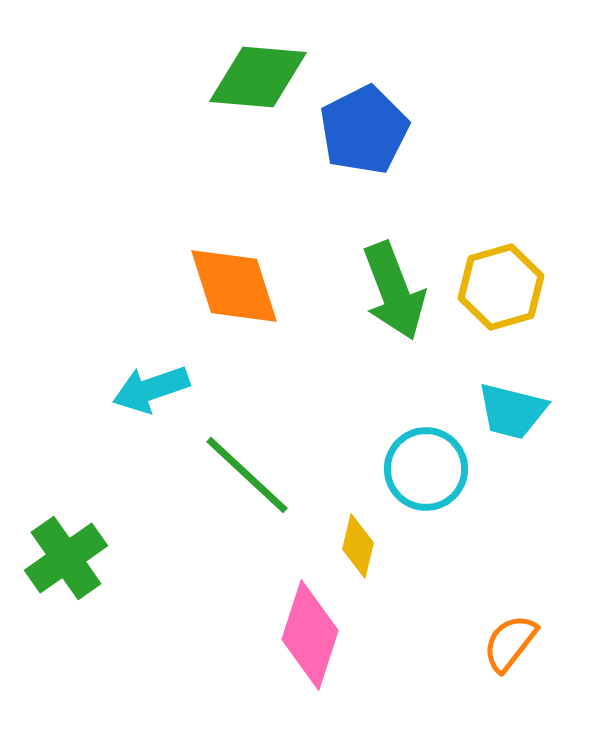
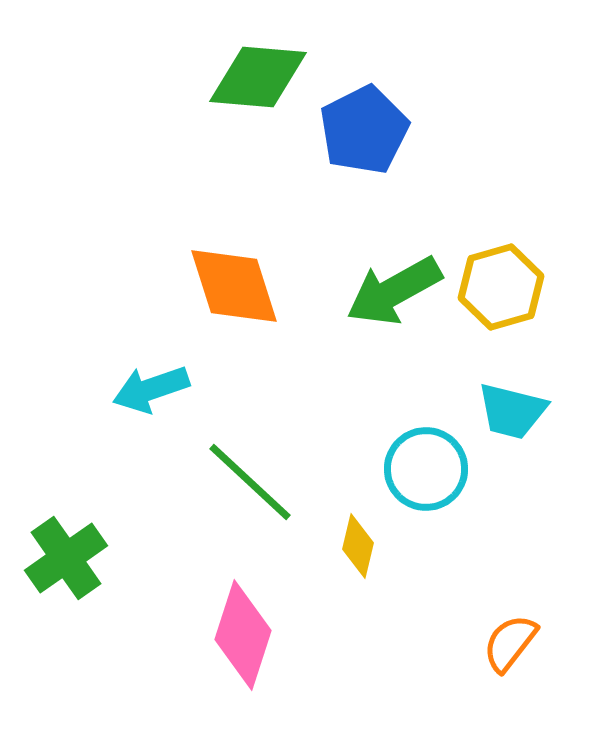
green arrow: rotated 82 degrees clockwise
green line: moved 3 px right, 7 px down
pink diamond: moved 67 px left
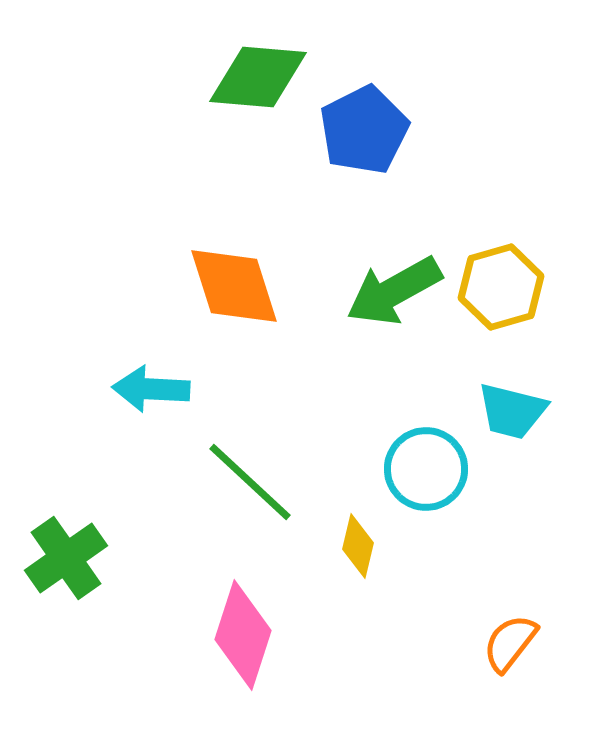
cyan arrow: rotated 22 degrees clockwise
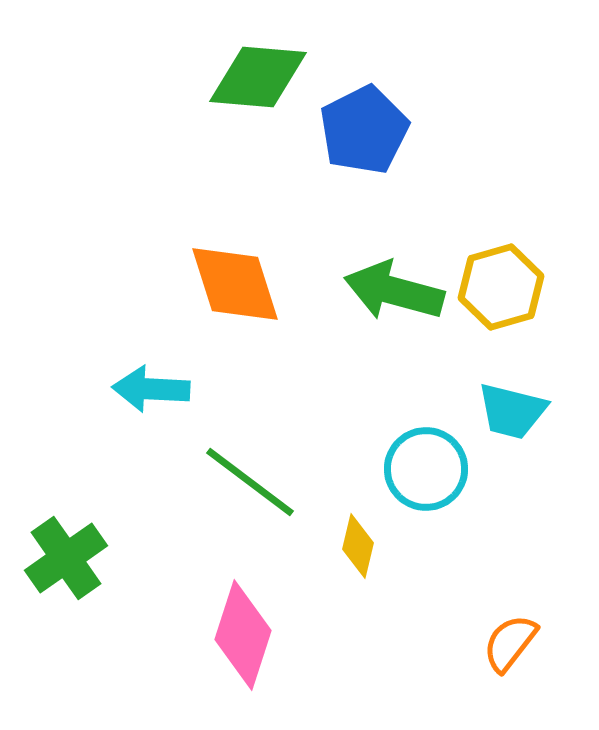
orange diamond: moved 1 px right, 2 px up
green arrow: rotated 44 degrees clockwise
green line: rotated 6 degrees counterclockwise
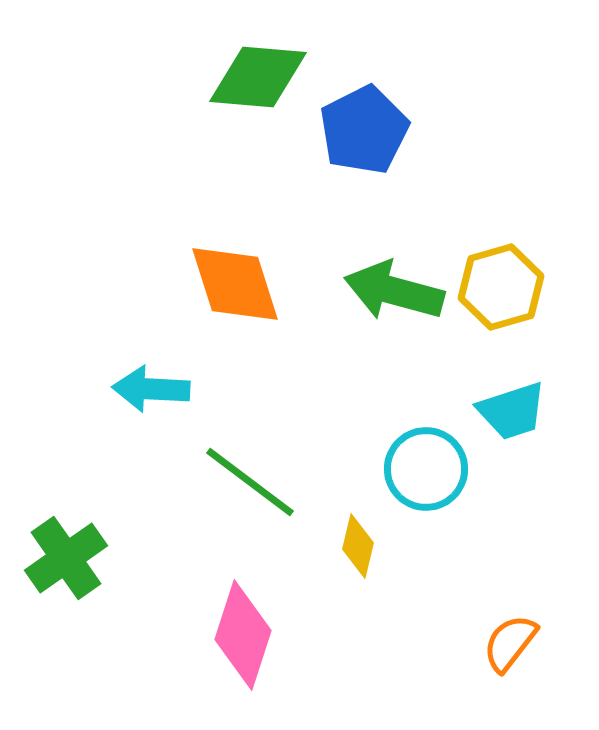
cyan trapezoid: rotated 32 degrees counterclockwise
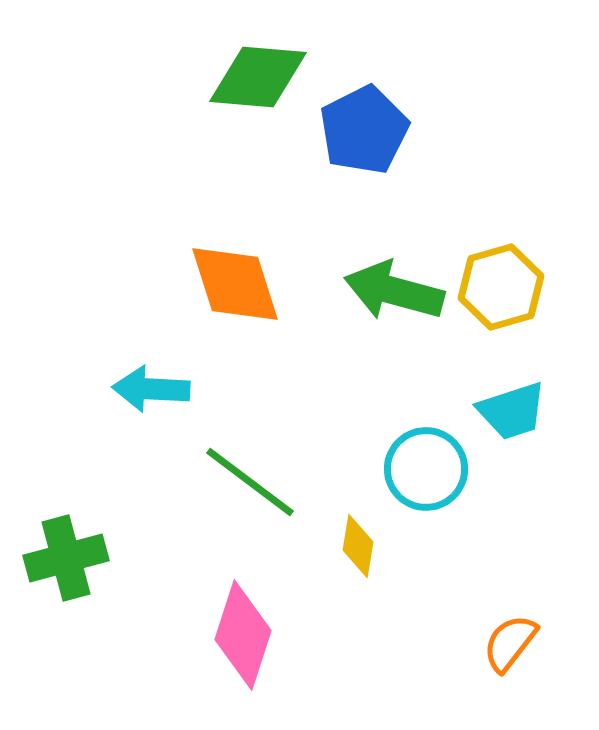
yellow diamond: rotated 4 degrees counterclockwise
green cross: rotated 20 degrees clockwise
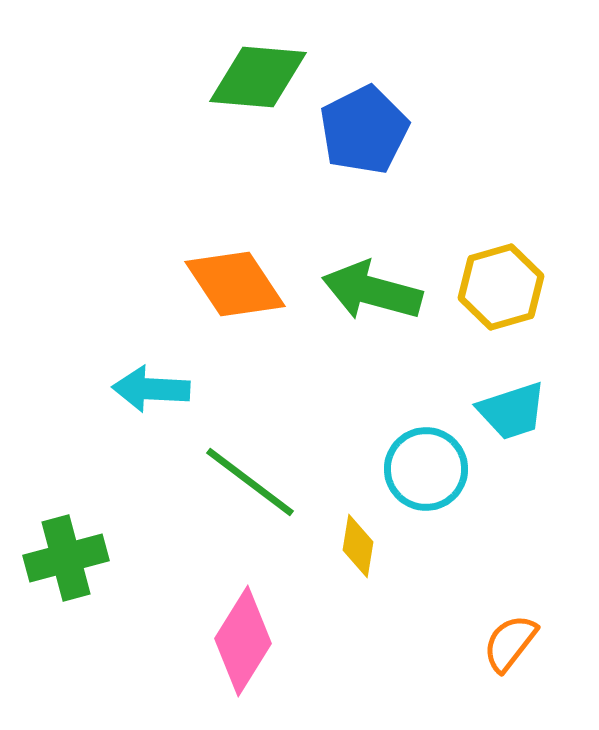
orange diamond: rotated 16 degrees counterclockwise
green arrow: moved 22 px left
pink diamond: moved 6 px down; rotated 14 degrees clockwise
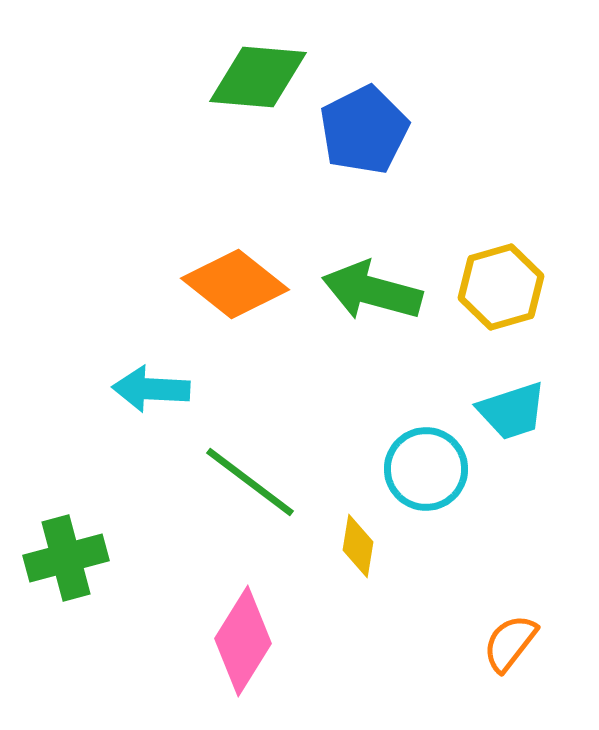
orange diamond: rotated 18 degrees counterclockwise
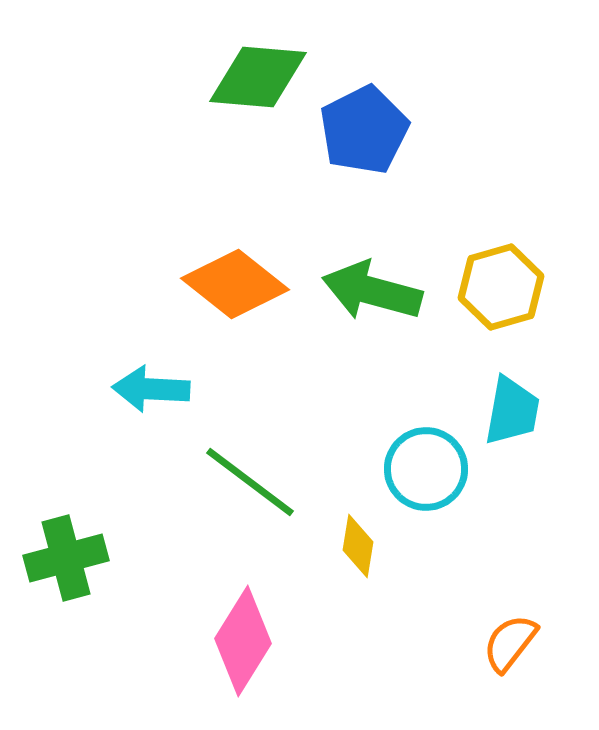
cyan trapezoid: rotated 62 degrees counterclockwise
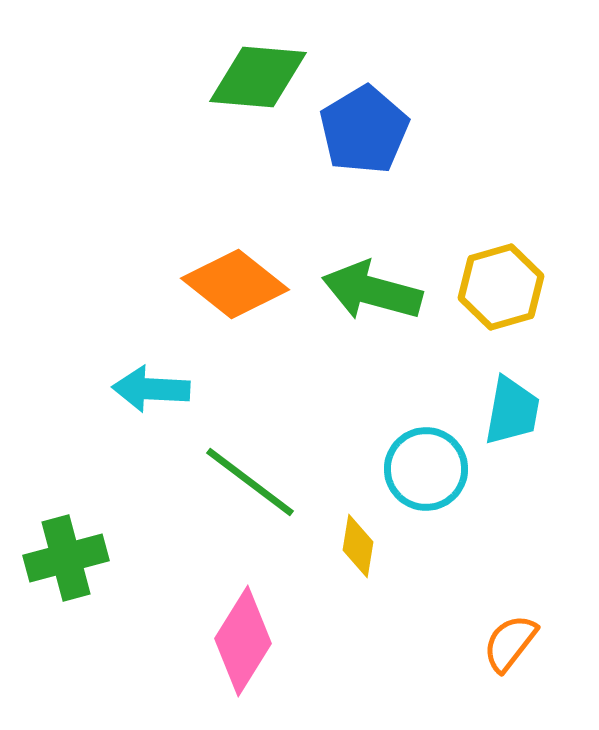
blue pentagon: rotated 4 degrees counterclockwise
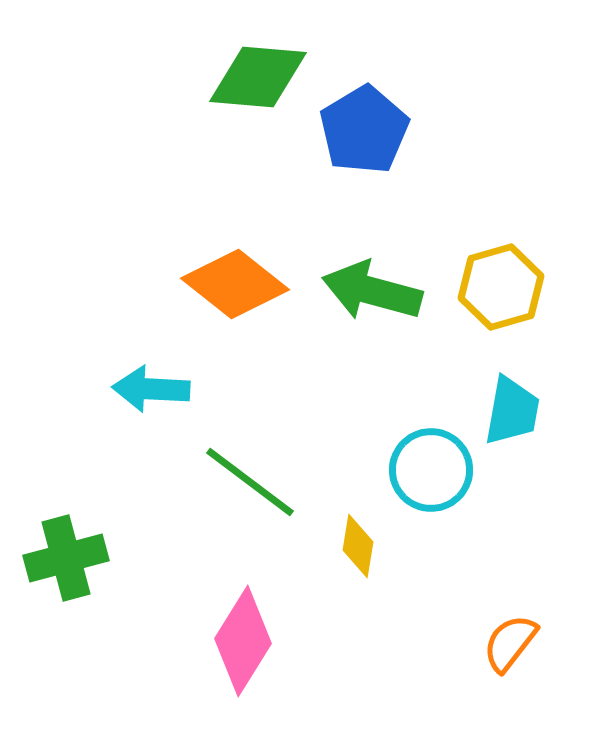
cyan circle: moved 5 px right, 1 px down
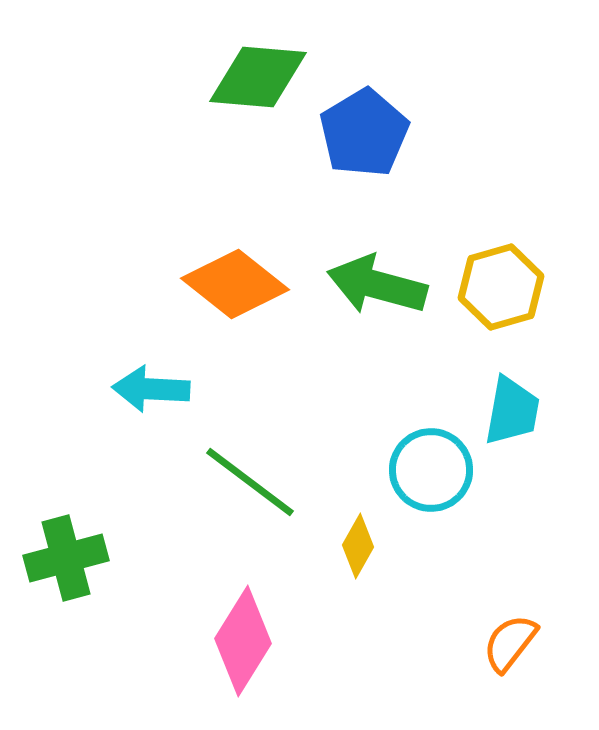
blue pentagon: moved 3 px down
green arrow: moved 5 px right, 6 px up
yellow diamond: rotated 20 degrees clockwise
